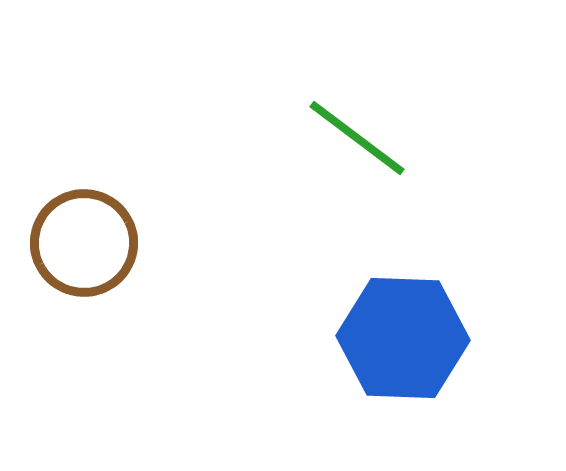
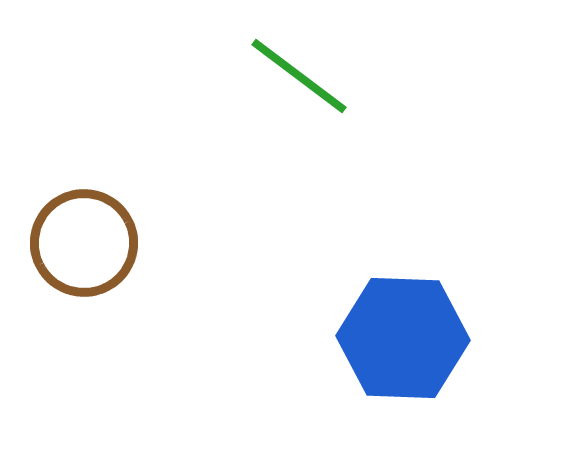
green line: moved 58 px left, 62 px up
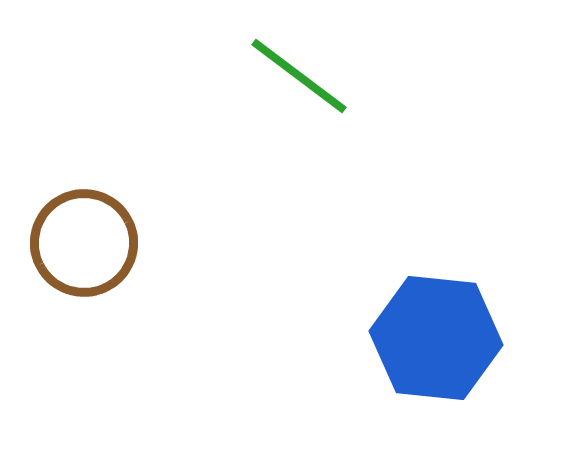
blue hexagon: moved 33 px right; rotated 4 degrees clockwise
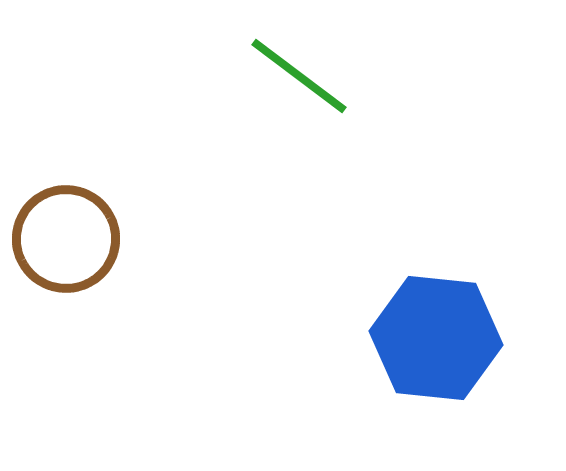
brown circle: moved 18 px left, 4 px up
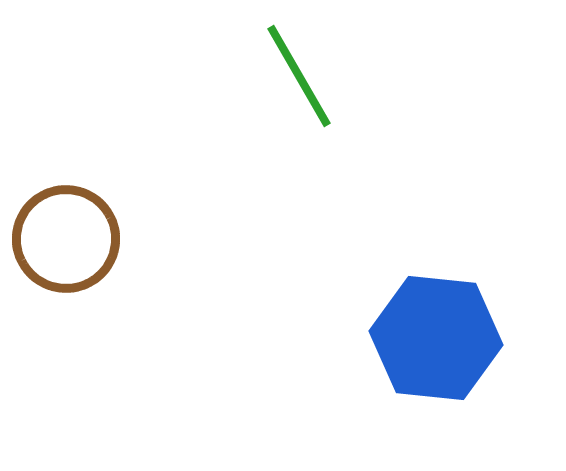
green line: rotated 23 degrees clockwise
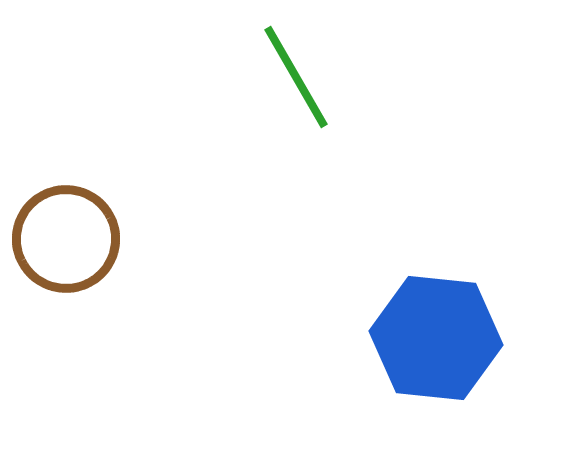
green line: moved 3 px left, 1 px down
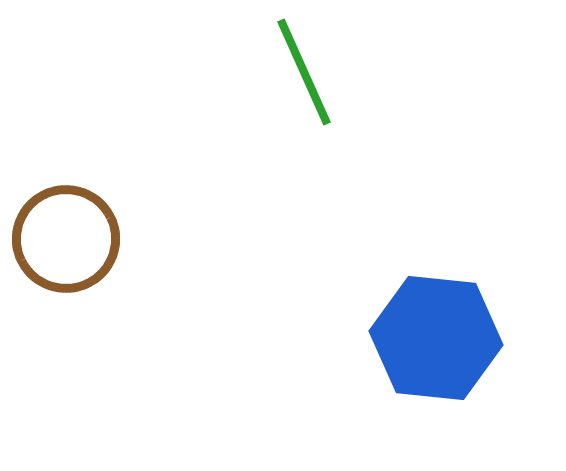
green line: moved 8 px right, 5 px up; rotated 6 degrees clockwise
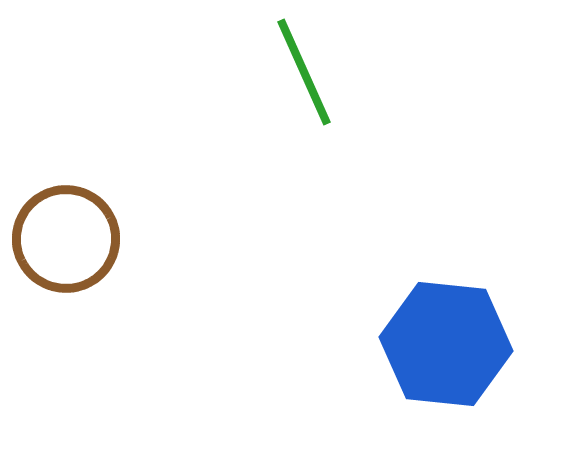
blue hexagon: moved 10 px right, 6 px down
